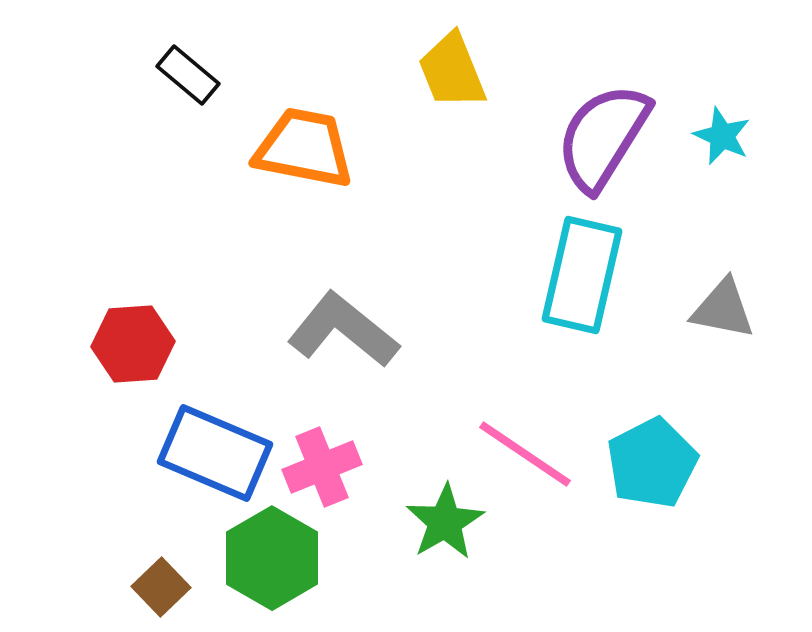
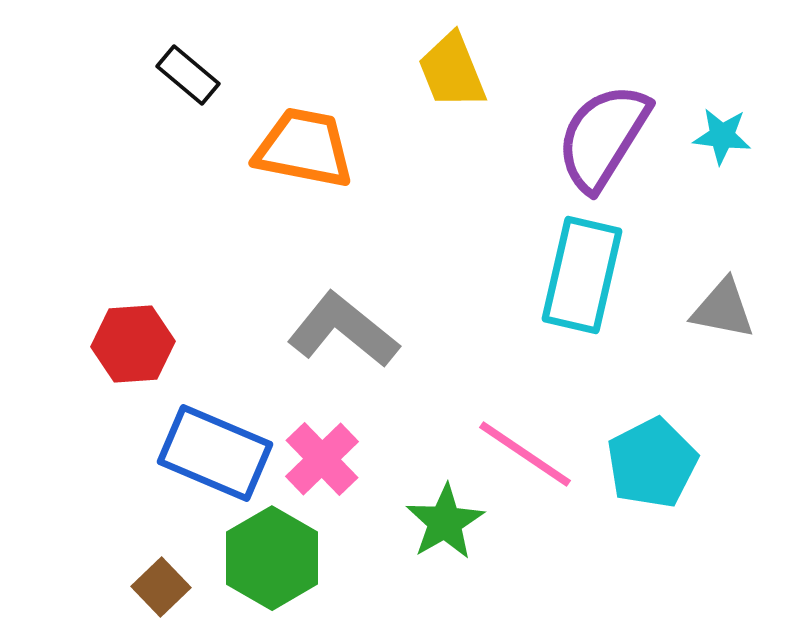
cyan star: rotated 18 degrees counterclockwise
pink cross: moved 8 px up; rotated 22 degrees counterclockwise
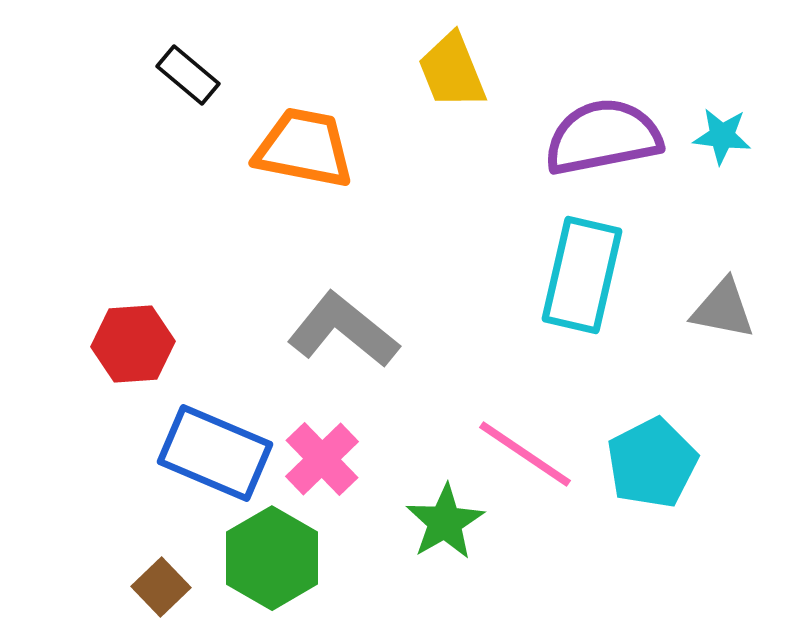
purple semicircle: rotated 47 degrees clockwise
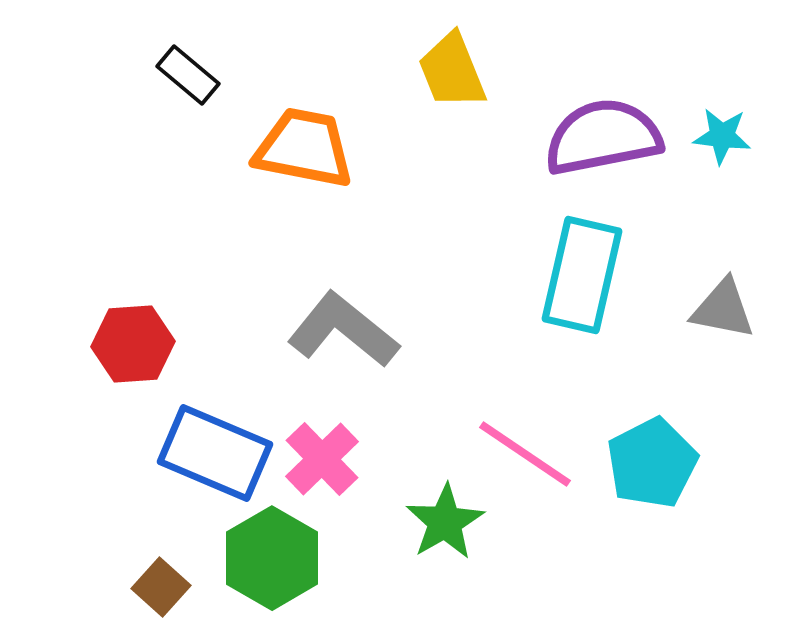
brown square: rotated 4 degrees counterclockwise
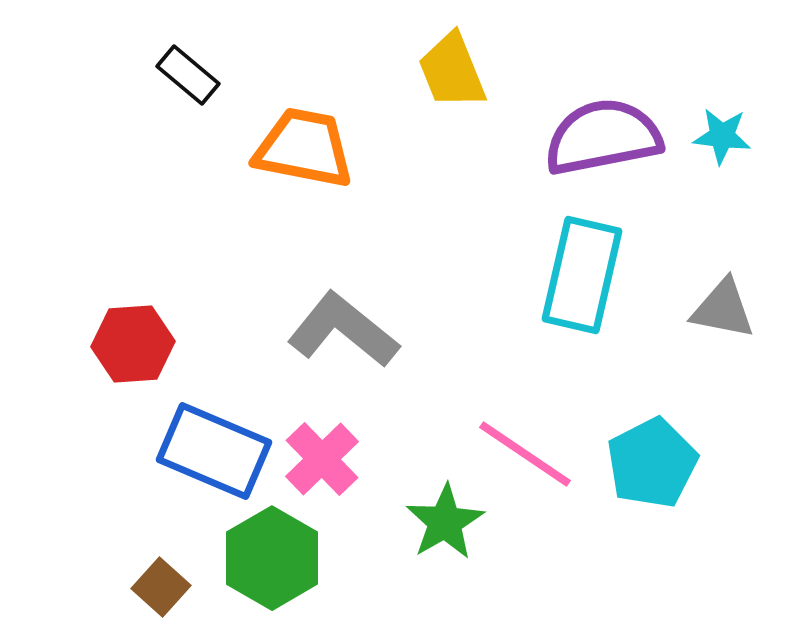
blue rectangle: moved 1 px left, 2 px up
